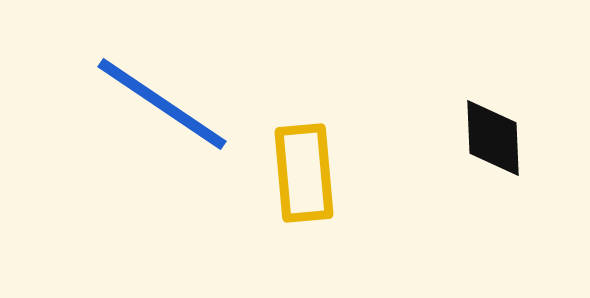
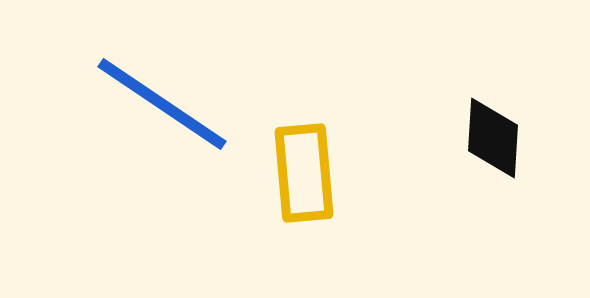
black diamond: rotated 6 degrees clockwise
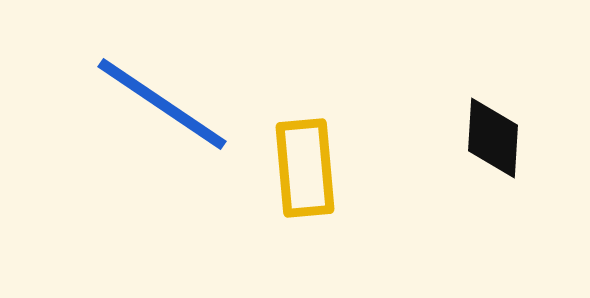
yellow rectangle: moved 1 px right, 5 px up
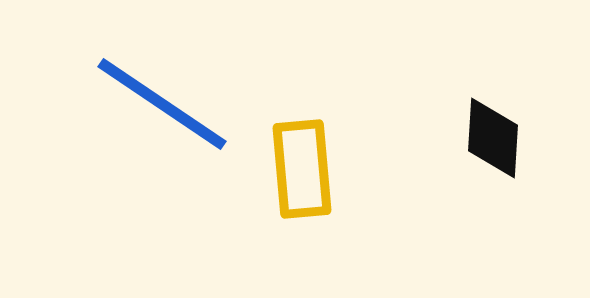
yellow rectangle: moved 3 px left, 1 px down
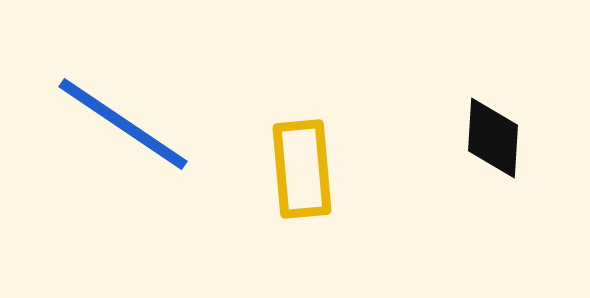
blue line: moved 39 px left, 20 px down
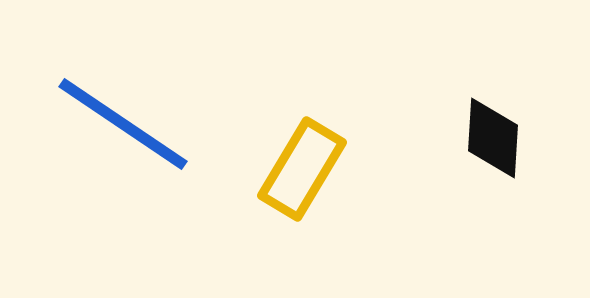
yellow rectangle: rotated 36 degrees clockwise
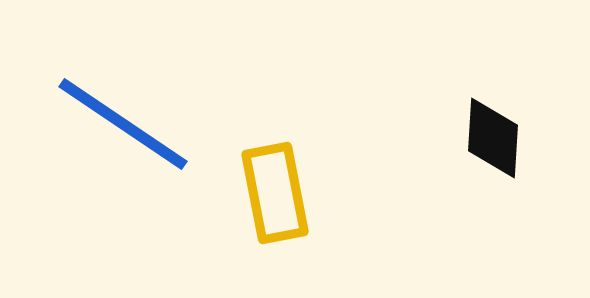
yellow rectangle: moved 27 px left, 24 px down; rotated 42 degrees counterclockwise
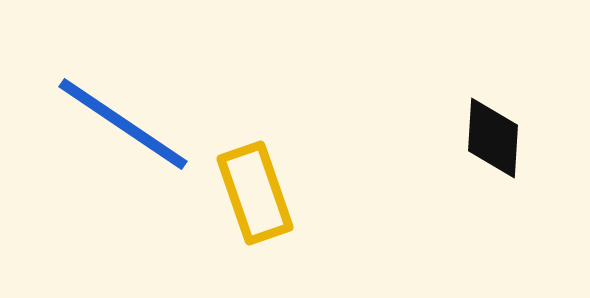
yellow rectangle: moved 20 px left; rotated 8 degrees counterclockwise
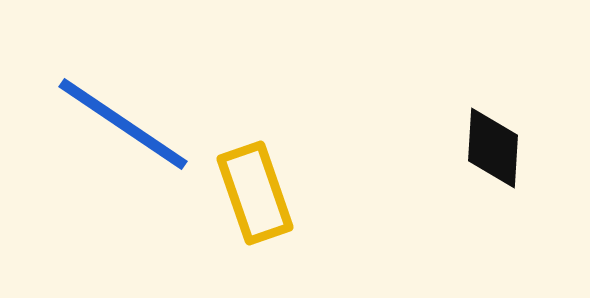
black diamond: moved 10 px down
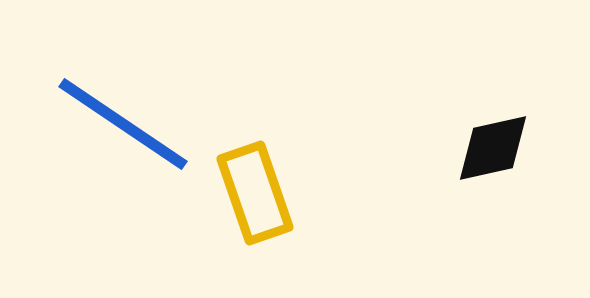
black diamond: rotated 74 degrees clockwise
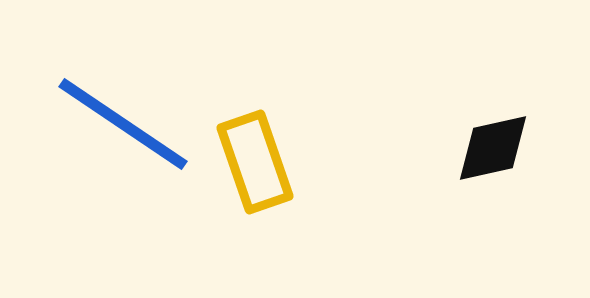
yellow rectangle: moved 31 px up
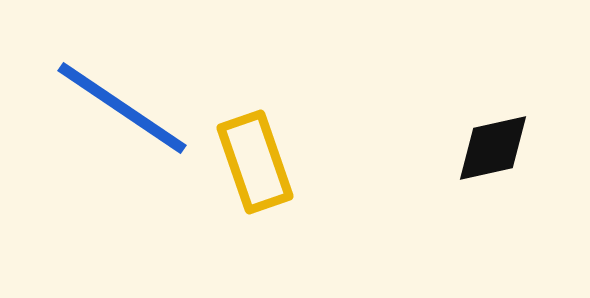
blue line: moved 1 px left, 16 px up
